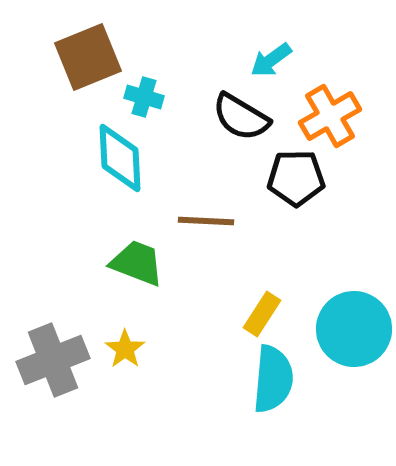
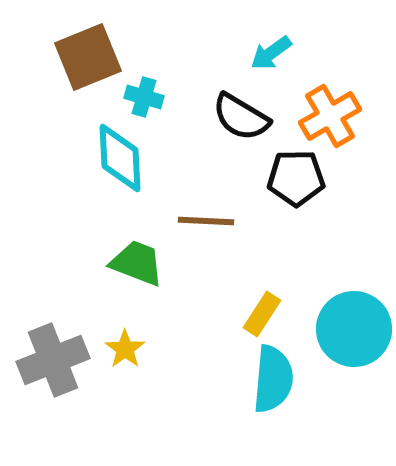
cyan arrow: moved 7 px up
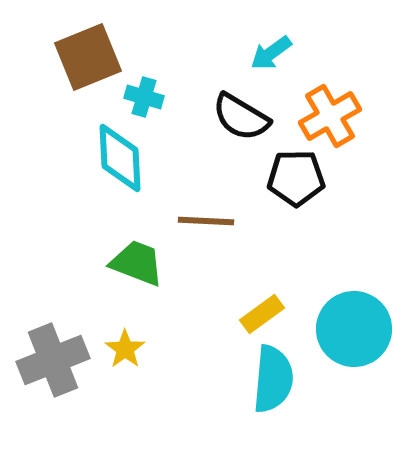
yellow rectangle: rotated 21 degrees clockwise
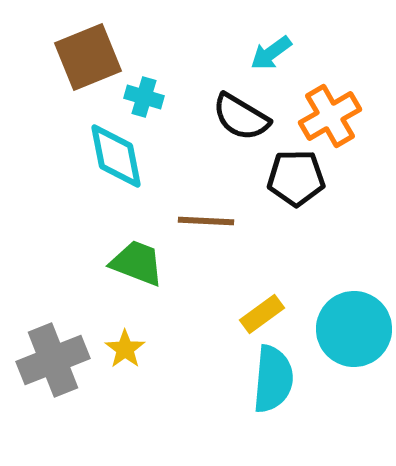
cyan diamond: moved 4 px left, 2 px up; rotated 8 degrees counterclockwise
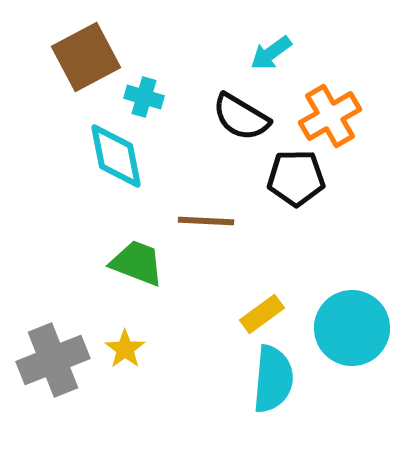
brown square: moved 2 px left; rotated 6 degrees counterclockwise
cyan circle: moved 2 px left, 1 px up
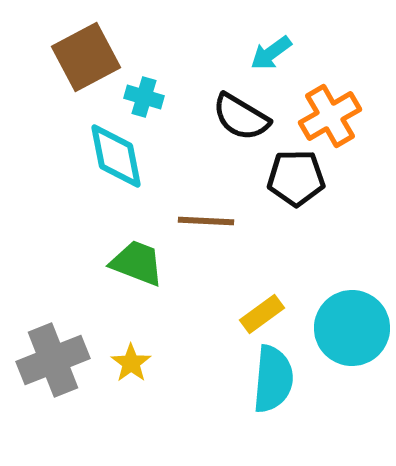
yellow star: moved 6 px right, 14 px down
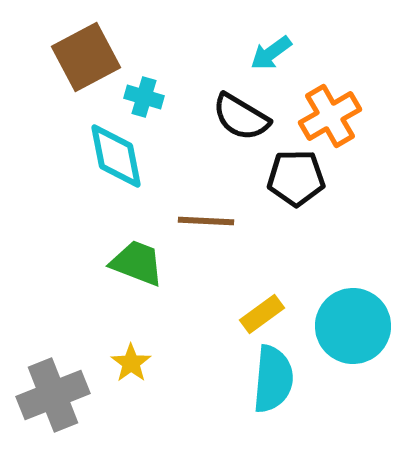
cyan circle: moved 1 px right, 2 px up
gray cross: moved 35 px down
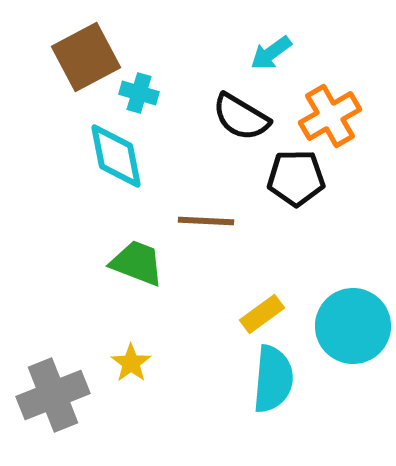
cyan cross: moved 5 px left, 4 px up
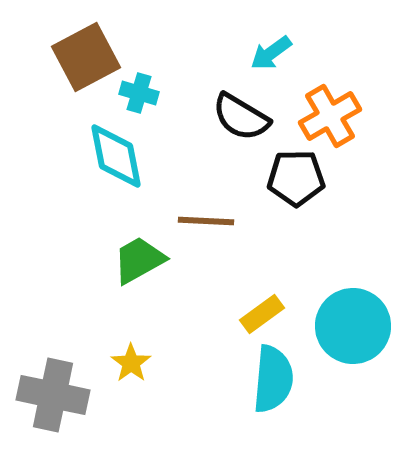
green trapezoid: moved 2 px right, 3 px up; rotated 50 degrees counterclockwise
gray cross: rotated 34 degrees clockwise
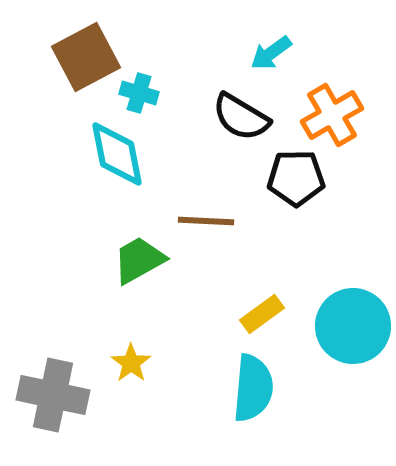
orange cross: moved 2 px right, 1 px up
cyan diamond: moved 1 px right, 2 px up
cyan semicircle: moved 20 px left, 9 px down
